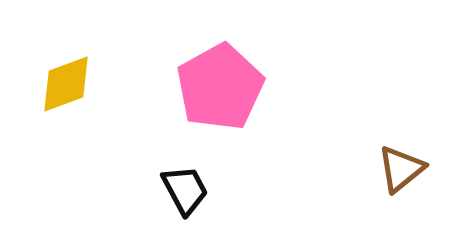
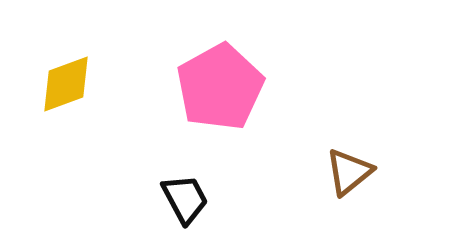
brown triangle: moved 52 px left, 3 px down
black trapezoid: moved 9 px down
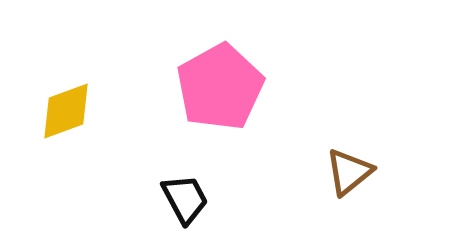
yellow diamond: moved 27 px down
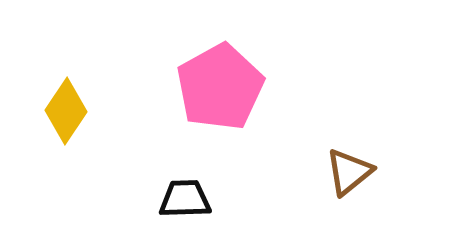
yellow diamond: rotated 36 degrees counterclockwise
black trapezoid: rotated 64 degrees counterclockwise
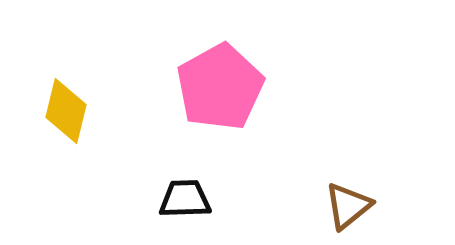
yellow diamond: rotated 20 degrees counterclockwise
brown triangle: moved 1 px left, 34 px down
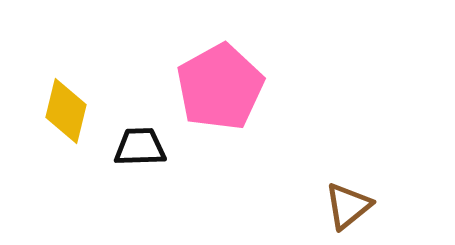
black trapezoid: moved 45 px left, 52 px up
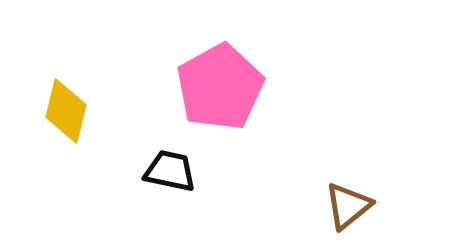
black trapezoid: moved 30 px right, 24 px down; rotated 14 degrees clockwise
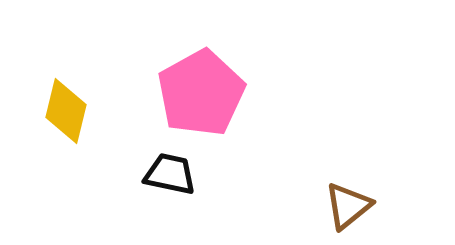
pink pentagon: moved 19 px left, 6 px down
black trapezoid: moved 3 px down
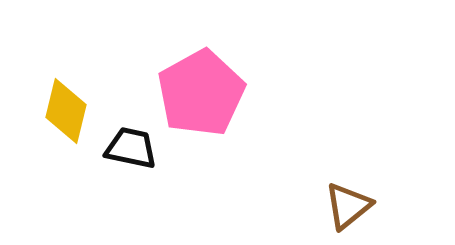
black trapezoid: moved 39 px left, 26 px up
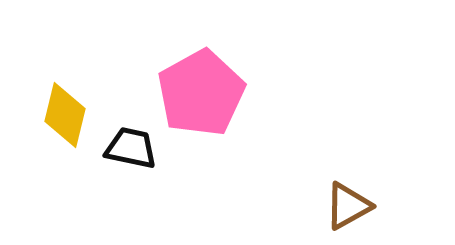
yellow diamond: moved 1 px left, 4 px down
brown triangle: rotated 10 degrees clockwise
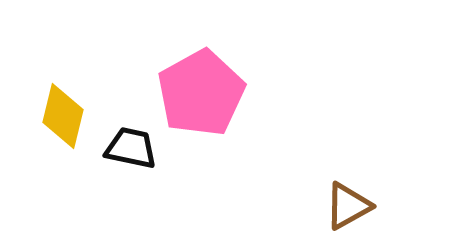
yellow diamond: moved 2 px left, 1 px down
